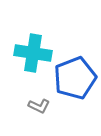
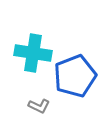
blue pentagon: moved 2 px up
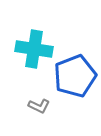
cyan cross: moved 1 px right, 4 px up
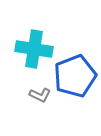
gray L-shape: moved 1 px right, 11 px up
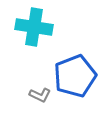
cyan cross: moved 22 px up
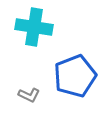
gray L-shape: moved 11 px left
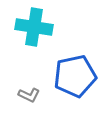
blue pentagon: rotated 9 degrees clockwise
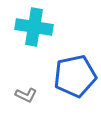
gray L-shape: moved 3 px left
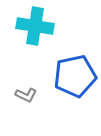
cyan cross: moved 1 px right, 1 px up
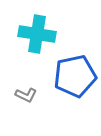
cyan cross: moved 2 px right, 8 px down
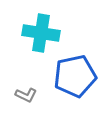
cyan cross: moved 4 px right, 1 px up
